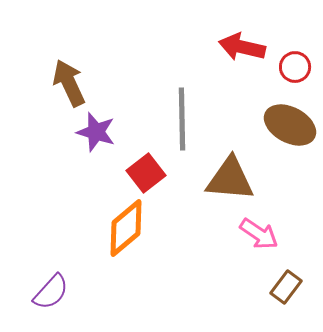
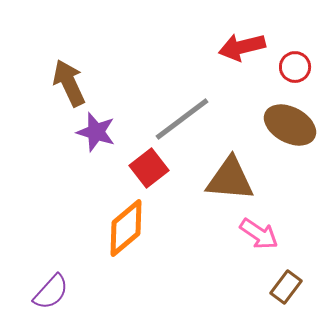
red arrow: rotated 27 degrees counterclockwise
gray line: rotated 54 degrees clockwise
red square: moved 3 px right, 5 px up
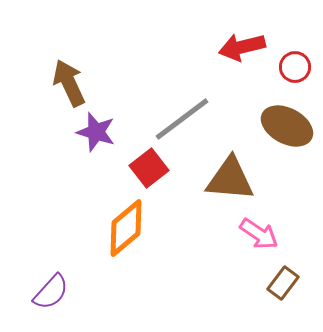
brown ellipse: moved 3 px left, 1 px down
brown rectangle: moved 3 px left, 4 px up
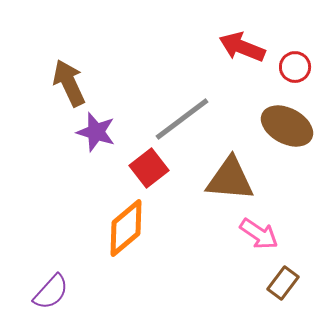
red arrow: rotated 36 degrees clockwise
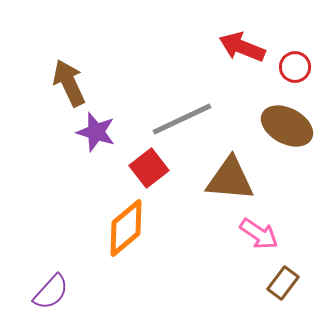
gray line: rotated 12 degrees clockwise
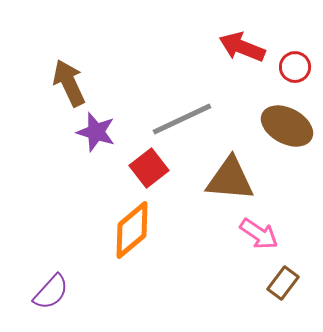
orange diamond: moved 6 px right, 2 px down
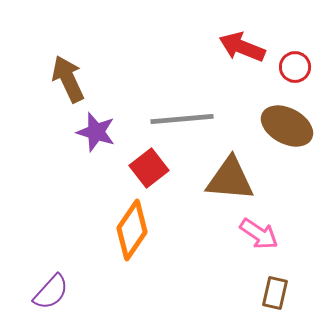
brown arrow: moved 1 px left, 4 px up
gray line: rotated 20 degrees clockwise
orange diamond: rotated 16 degrees counterclockwise
brown rectangle: moved 8 px left, 10 px down; rotated 24 degrees counterclockwise
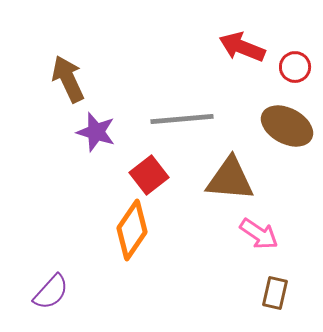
red square: moved 7 px down
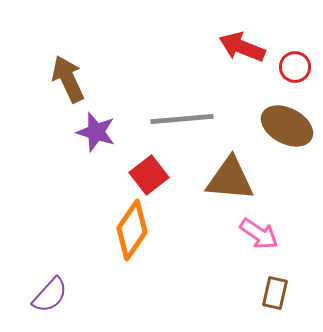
purple semicircle: moved 1 px left, 3 px down
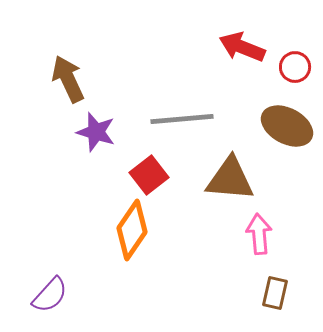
pink arrow: rotated 129 degrees counterclockwise
